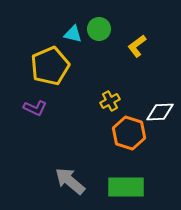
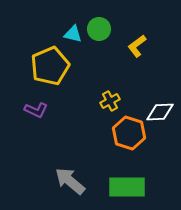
purple L-shape: moved 1 px right, 2 px down
green rectangle: moved 1 px right
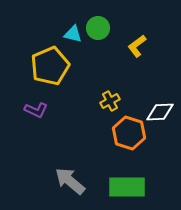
green circle: moved 1 px left, 1 px up
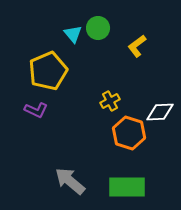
cyan triangle: rotated 36 degrees clockwise
yellow pentagon: moved 2 px left, 5 px down
